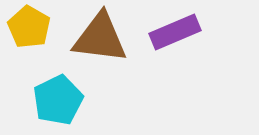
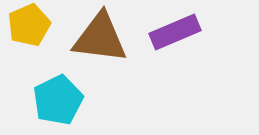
yellow pentagon: moved 2 px up; rotated 18 degrees clockwise
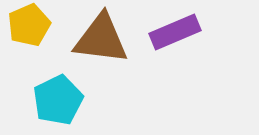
brown triangle: moved 1 px right, 1 px down
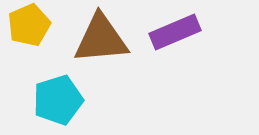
brown triangle: rotated 12 degrees counterclockwise
cyan pentagon: rotated 9 degrees clockwise
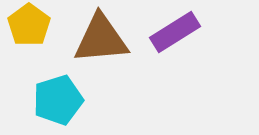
yellow pentagon: rotated 12 degrees counterclockwise
purple rectangle: rotated 9 degrees counterclockwise
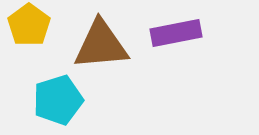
purple rectangle: moved 1 px right, 1 px down; rotated 21 degrees clockwise
brown triangle: moved 6 px down
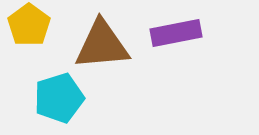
brown triangle: moved 1 px right
cyan pentagon: moved 1 px right, 2 px up
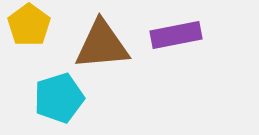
purple rectangle: moved 2 px down
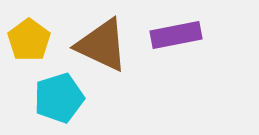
yellow pentagon: moved 15 px down
brown triangle: rotated 30 degrees clockwise
